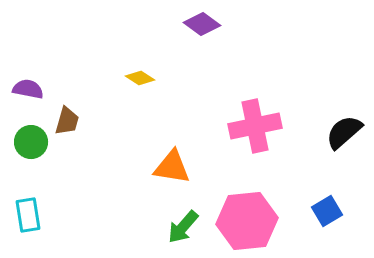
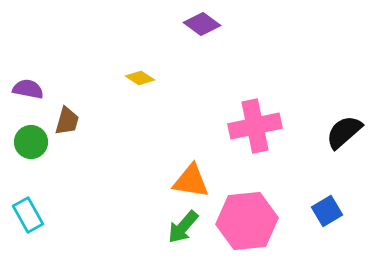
orange triangle: moved 19 px right, 14 px down
cyan rectangle: rotated 20 degrees counterclockwise
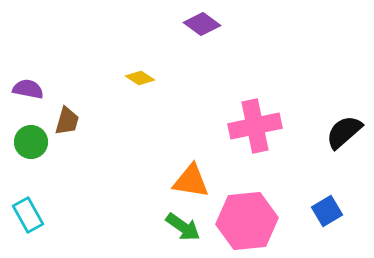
green arrow: rotated 96 degrees counterclockwise
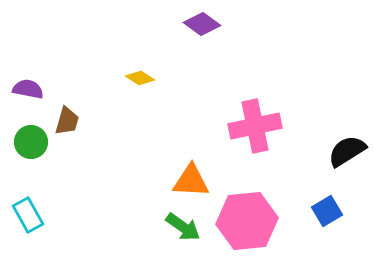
black semicircle: moved 3 px right, 19 px down; rotated 9 degrees clockwise
orange triangle: rotated 6 degrees counterclockwise
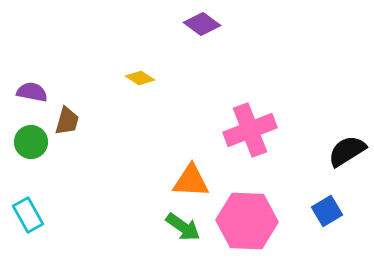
purple semicircle: moved 4 px right, 3 px down
pink cross: moved 5 px left, 4 px down; rotated 9 degrees counterclockwise
pink hexagon: rotated 8 degrees clockwise
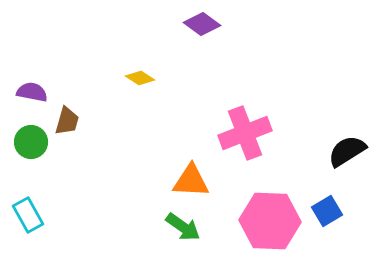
pink cross: moved 5 px left, 3 px down
pink hexagon: moved 23 px right
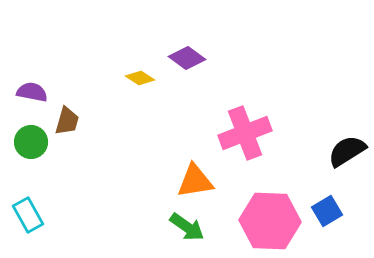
purple diamond: moved 15 px left, 34 px down
orange triangle: moved 4 px right; rotated 12 degrees counterclockwise
green arrow: moved 4 px right
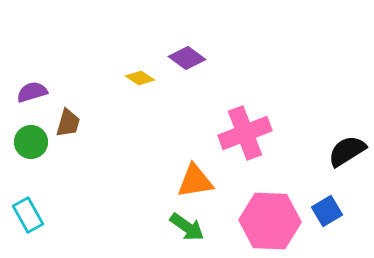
purple semicircle: rotated 28 degrees counterclockwise
brown trapezoid: moved 1 px right, 2 px down
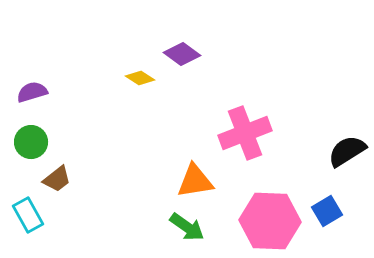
purple diamond: moved 5 px left, 4 px up
brown trapezoid: moved 11 px left, 56 px down; rotated 36 degrees clockwise
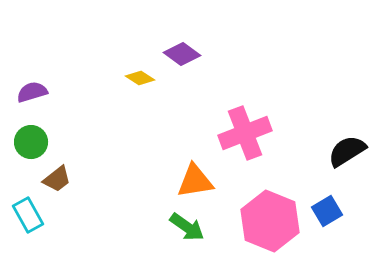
pink hexagon: rotated 20 degrees clockwise
